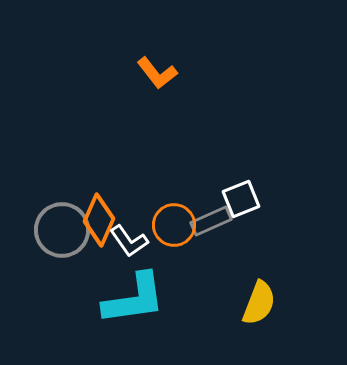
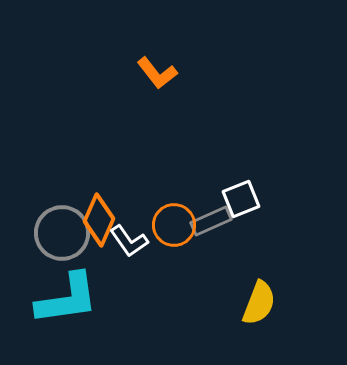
gray circle: moved 3 px down
cyan L-shape: moved 67 px left
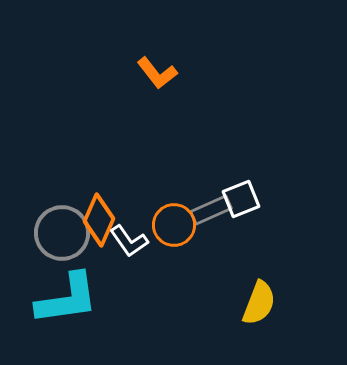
gray rectangle: moved 11 px up
